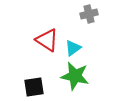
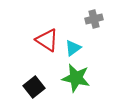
gray cross: moved 5 px right, 5 px down
green star: moved 1 px right, 2 px down
black square: rotated 30 degrees counterclockwise
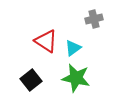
red triangle: moved 1 px left, 1 px down
black square: moved 3 px left, 7 px up
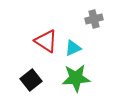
cyan triangle: rotated 12 degrees clockwise
green star: rotated 16 degrees counterclockwise
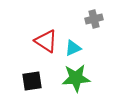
black square: moved 1 px right, 1 px down; rotated 30 degrees clockwise
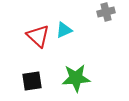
gray cross: moved 12 px right, 7 px up
red triangle: moved 8 px left, 5 px up; rotated 10 degrees clockwise
cyan triangle: moved 9 px left, 18 px up
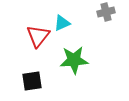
cyan triangle: moved 2 px left, 7 px up
red triangle: rotated 25 degrees clockwise
green star: moved 2 px left, 18 px up
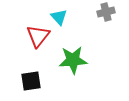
cyan triangle: moved 3 px left, 6 px up; rotated 48 degrees counterclockwise
green star: moved 1 px left
black square: moved 1 px left
